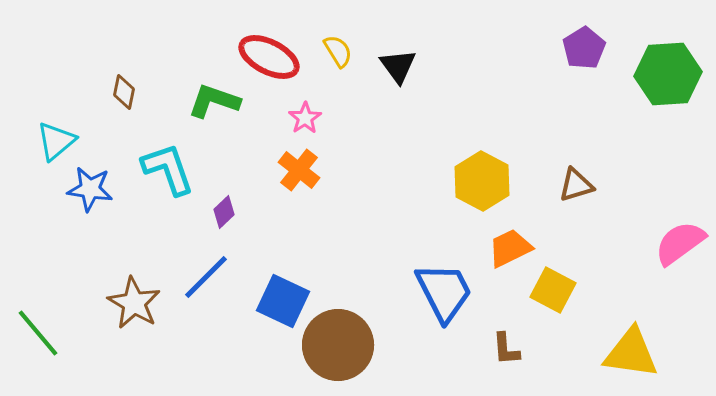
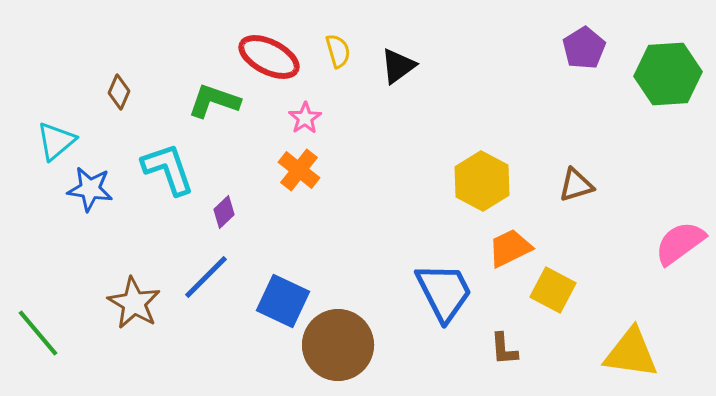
yellow semicircle: rotated 16 degrees clockwise
black triangle: rotated 30 degrees clockwise
brown diamond: moved 5 px left; rotated 12 degrees clockwise
brown L-shape: moved 2 px left
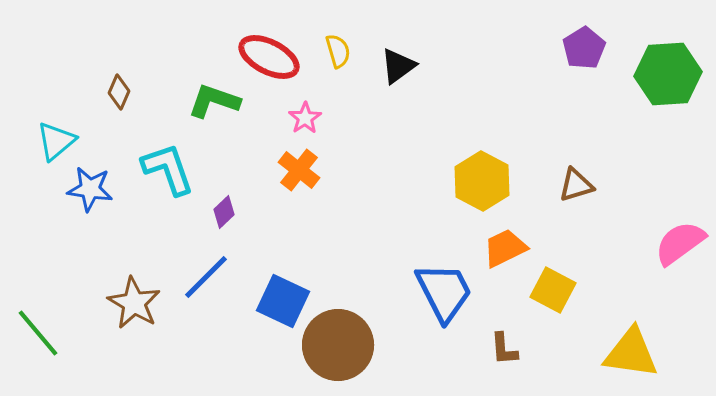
orange trapezoid: moved 5 px left
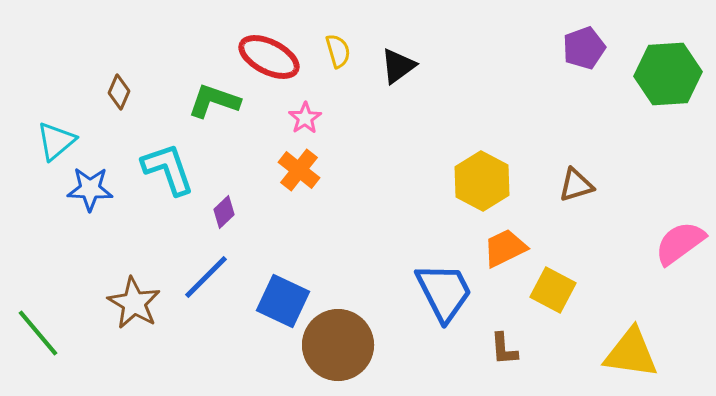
purple pentagon: rotated 12 degrees clockwise
blue star: rotated 6 degrees counterclockwise
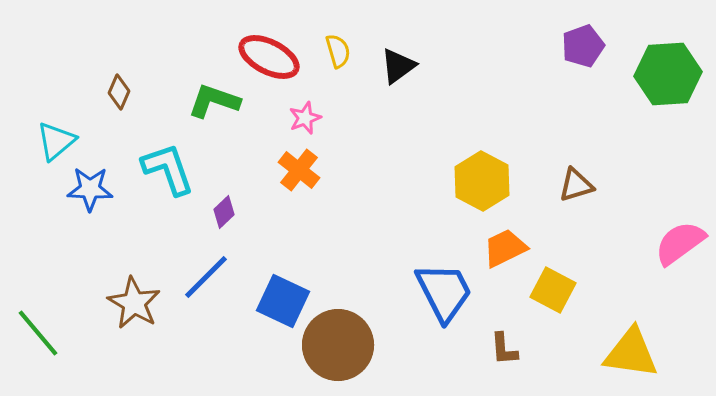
purple pentagon: moved 1 px left, 2 px up
pink star: rotated 12 degrees clockwise
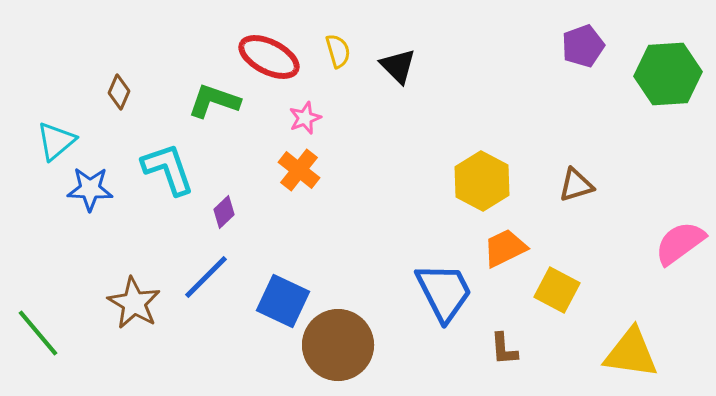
black triangle: rotated 39 degrees counterclockwise
yellow square: moved 4 px right
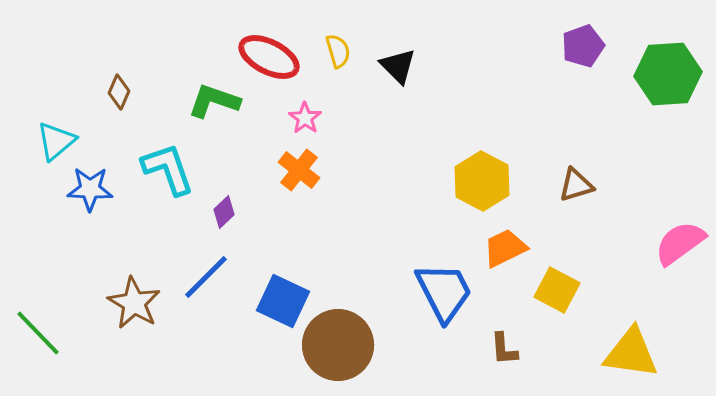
pink star: rotated 16 degrees counterclockwise
green line: rotated 4 degrees counterclockwise
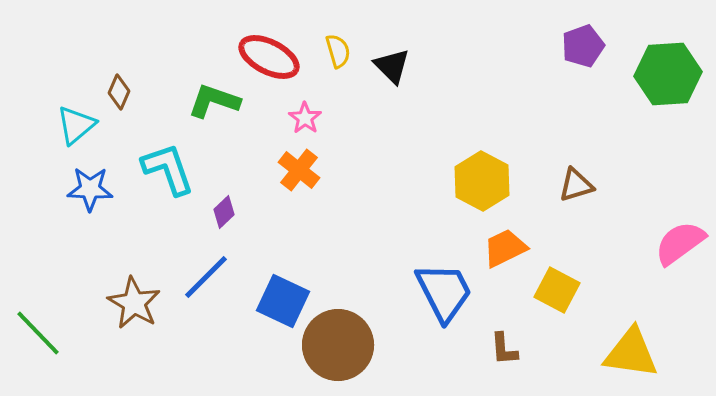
black triangle: moved 6 px left
cyan triangle: moved 20 px right, 16 px up
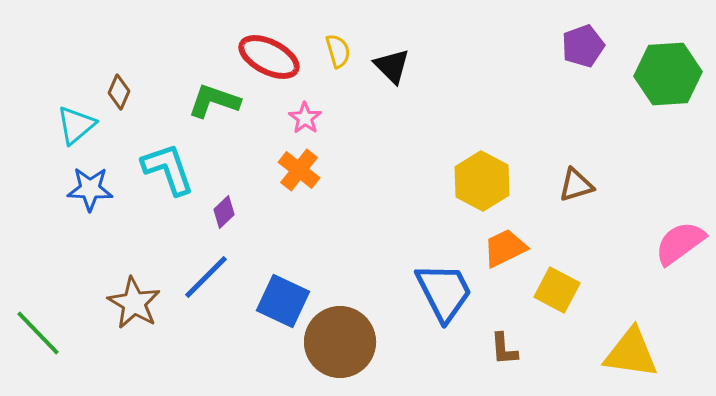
brown circle: moved 2 px right, 3 px up
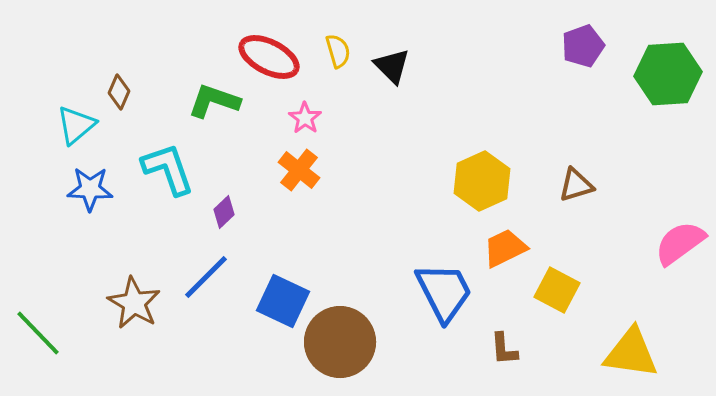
yellow hexagon: rotated 8 degrees clockwise
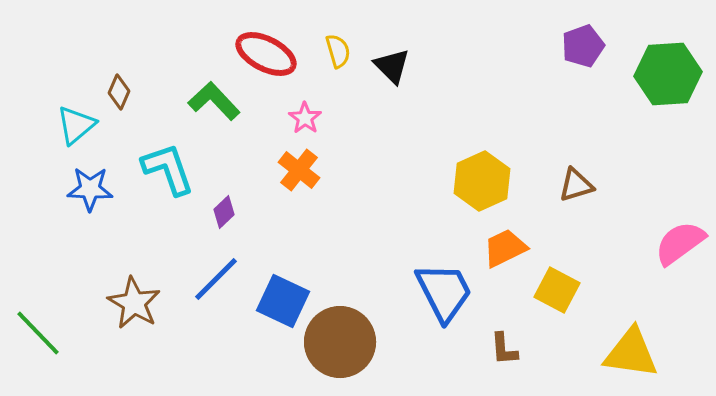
red ellipse: moved 3 px left, 3 px up
green L-shape: rotated 28 degrees clockwise
blue line: moved 10 px right, 2 px down
